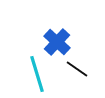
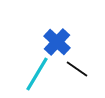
cyan line: rotated 48 degrees clockwise
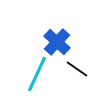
cyan line: rotated 6 degrees counterclockwise
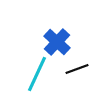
black line: rotated 55 degrees counterclockwise
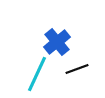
blue cross: rotated 8 degrees clockwise
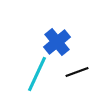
black line: moved 3 px down
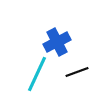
blue cross: rotated 12 degrees clockwise
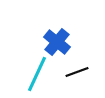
blue cross: rotated 24 degrees counterclockwise
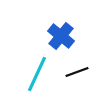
blue cross: moved 4 px right, 6 px up
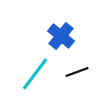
cyan line: moved 2 px left; rotated 12 degrees clockwise
